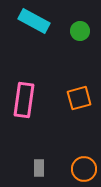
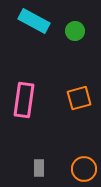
green circle: moved 5 px left
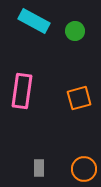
pink rectangle: moved 2 px left, 9 px up
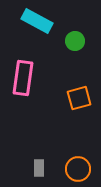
cyan rectangle: moved 3 px right
green circle: moved 10 px down
pink rectangle: moved 1 px right, 13 px up
orange circle: moved 6 px left
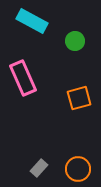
cyan rectangle: moved 5 px left
pink rectangle: rotated 32 degrees counterclockwise
gray rectangle: rotated 42 degrees clockwise
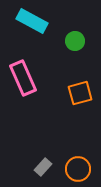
orange square: moved 1 px right, 5 px up
gray rectangle: moved 4 px right, 1 px up
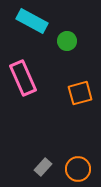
green circle: moved 8 px left
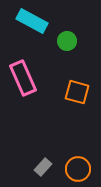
orange square: moved 3 px left, 1 px up; rotated 30 degrees clockwise
